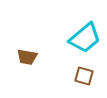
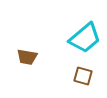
brown square: moved 1 px left
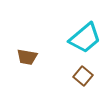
brown square: rotated 24 degrees clockwise
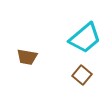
brown square: moved 1 px left, 1 px up
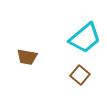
brown square: moved 2 px left
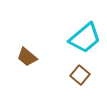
brown trapezoid: rotated 30 degrees clockwise
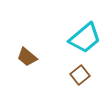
brown square: rotated 12 degrees clockwise
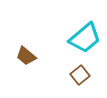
brown trapezoid: moved 1 px left, 1 px up
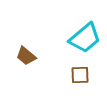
brown square: rotated 36 degrees clockwise
